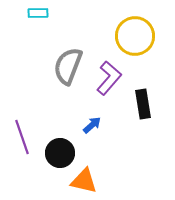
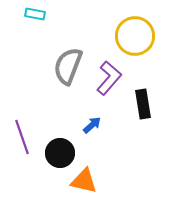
cyan rectangle: moved 3 px left, 1 px down; rotated 12 degrees clockwise
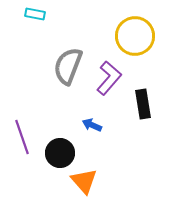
blue arrow: rotated 114 degrees counterclockwise
orange triangle: rotated 36 degrees clockwise
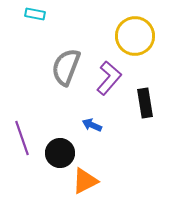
gray semicircle: moved 2 px left, 1 px down
black rectangle: moved 2 px right, 1 px up
purple line: moved 1 px down
orange triangle: moved 1 px right; rotated 44 degrees clockwise
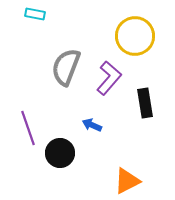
purple line: moved 6 px right, 10 px up
orange triangle: moved 42 px right
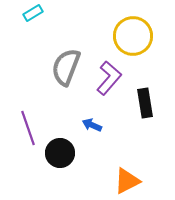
cyan rectangle: moved 2 px left, 1 px up; rotated 42 degrees counterclockwise
yellow circle: moved 2 px left
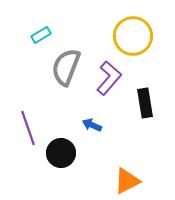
cyan rectangle: moved 8 px right, 22 px down
black circle: moved 1 px right
